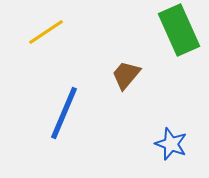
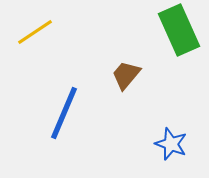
yellow line: moved 11 px left
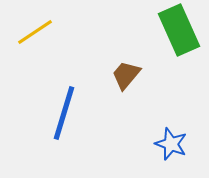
blue line: rotated 6 degrees counterclockwise
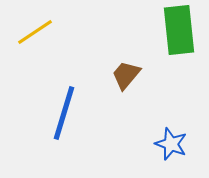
green rectangle: rotated 18 degrees clockwise
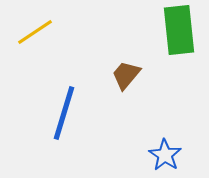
blue star: moved 6 px left, 11 px down; rotated 12 degrees clockwise
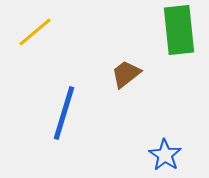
yellow line: rotated 6 degrees counterclockwise
brown trapezoid: moved 1 px up; rotated 12 degrees clockwise
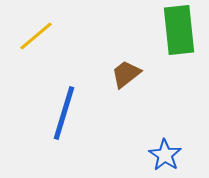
yellow line: moved 1 px right, 4 px down
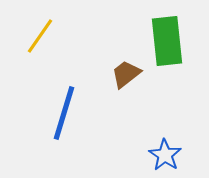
green rectangle: moved 12 px left, 11 px down
yellow line: moved 4 px right; rotated 15 degrees counterclockwise
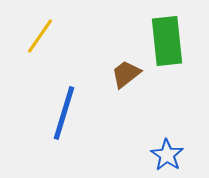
blue star: moved 2 px right
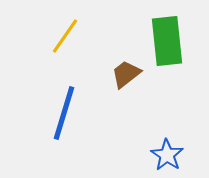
yellow line: moved 25 px right
